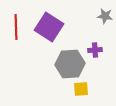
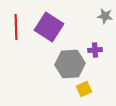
yellow square: moved 3 px right; rotated 21 degrees counterclockwise
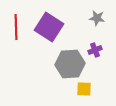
gray star: moved 8 px left, 2 px down
purple cross: rotated 16 degrees counterclockwise
yellow square: rotated 28 degrees clockwise
